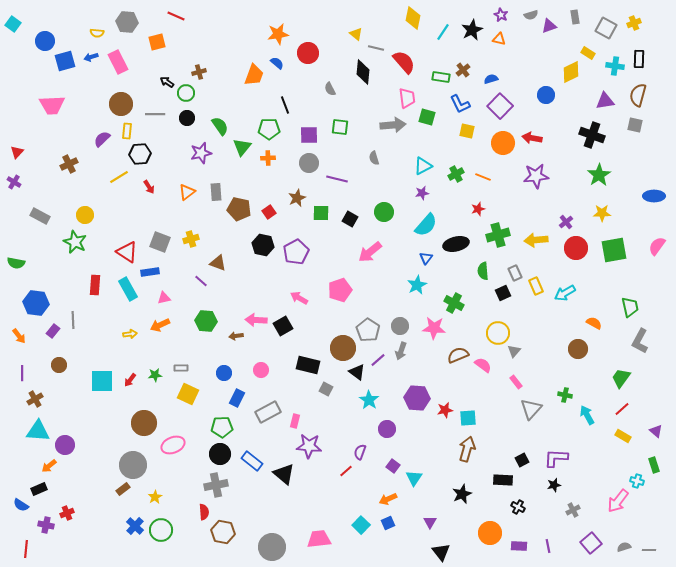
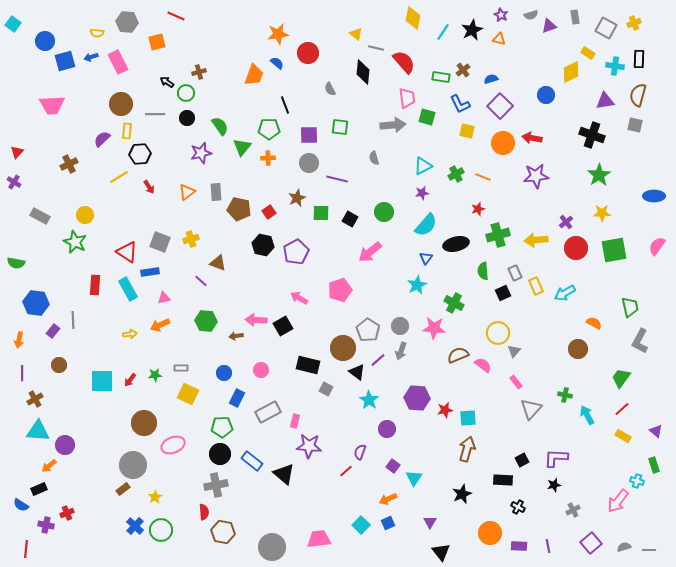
orange arrow at (19, 336): moved 4 px down; rotated 49 degrees clockwise
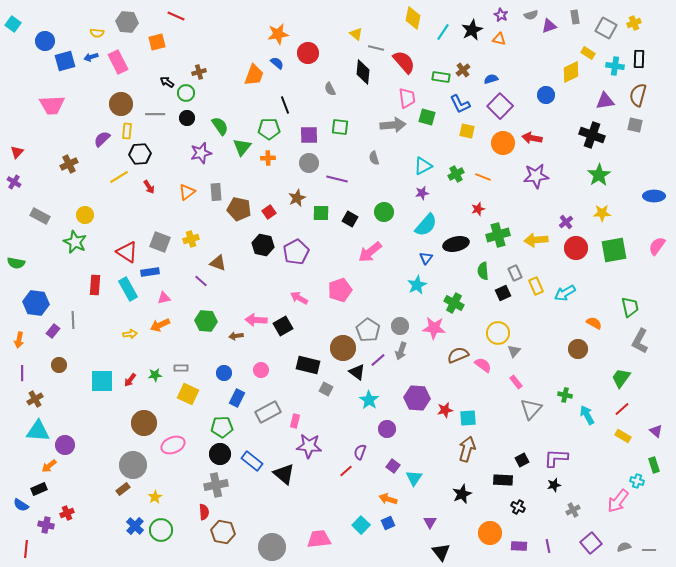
orange arrow at (388, 499): rotated 42 degrees clockwise
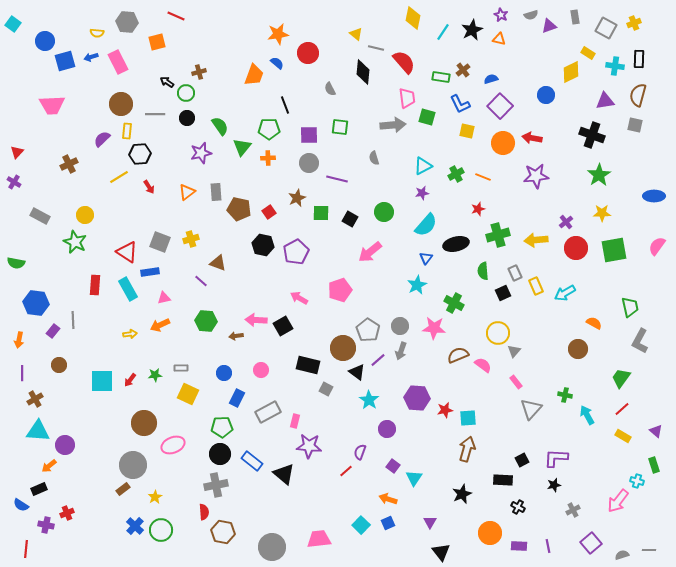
gray semicircle at (624, 547): moved 2 px left, 8 px down
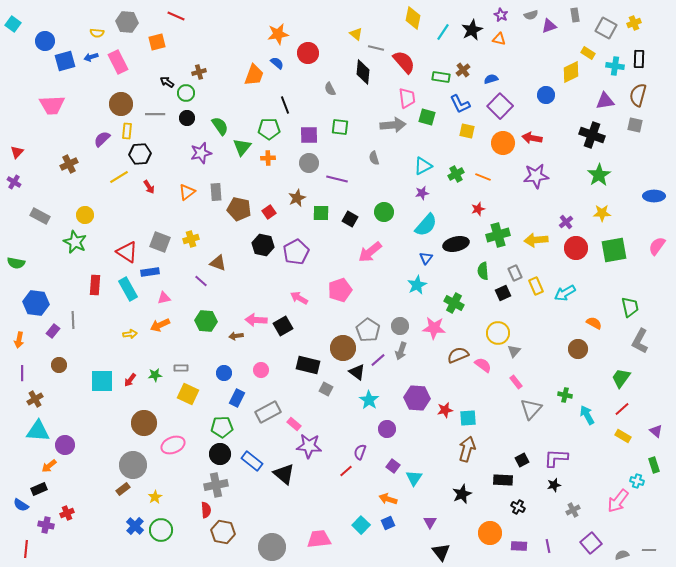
gray rectangle at (575, 17): moved 2 px up
pink rectangle at (295, 421): moved 1 px left, 3 px down; rotated 64 degrees counterclockwise
red semicircle at (204, 512): moved 2 px right, 2 px up
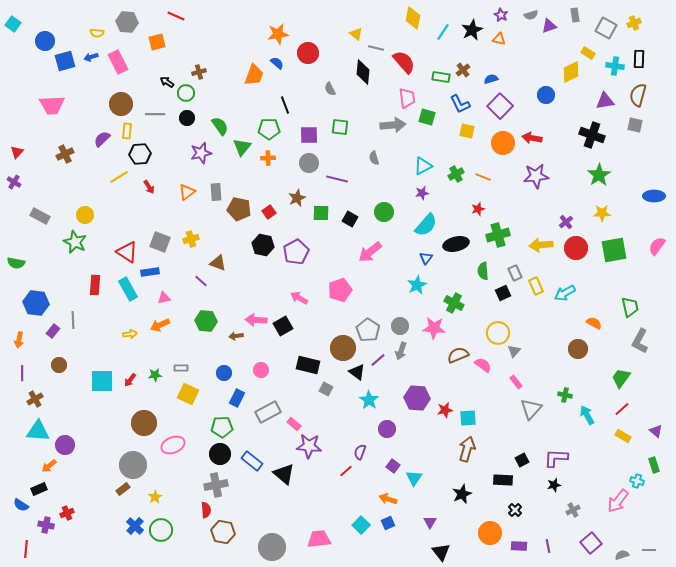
brown cross at (69, 164): moved 4 px left, 10 px up
yellow arrow at (536, 240): moved 5 px right, 5 px down
black cross at (518, 507): moved 3 px left, 3 px down; rotated 16 degrees clockwise
